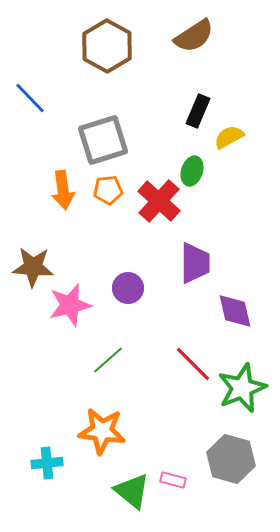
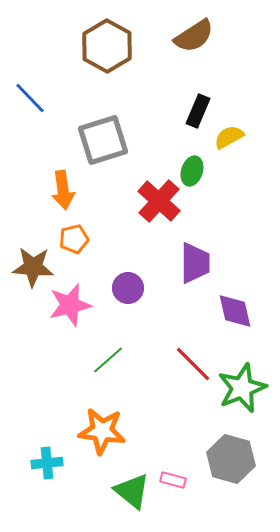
orange pentagon: moved 34 px left, 49 px down; rotated 8 degrees counterclockwise
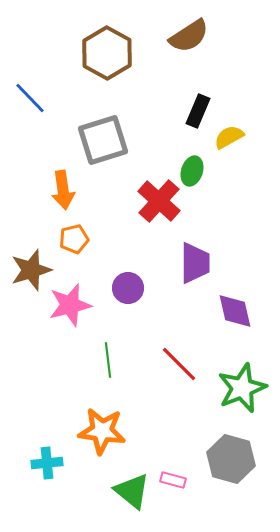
brown semicircle: moved 5 px left
brown hexagon: moved 7 px down
brown star: moved 2 px left, 3 px down; rotated 21 degrees counterclockwise
green line: rotated 56 degrees counterclockwise
red line: moved 14 px left
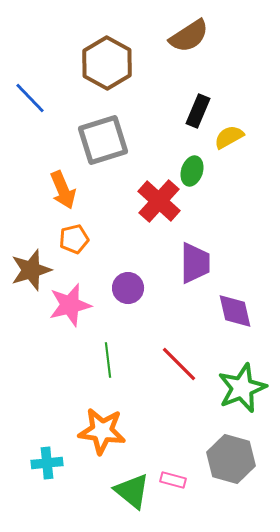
brown hexagon: moved 10 px down
orange arrow: rotated 15 degrees counterclockwise
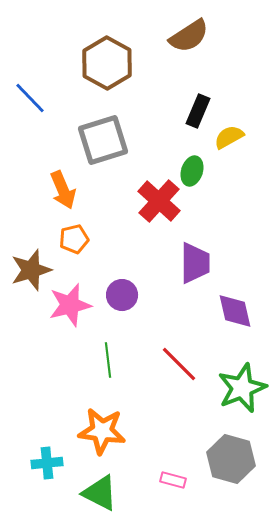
purple circle: moved 6 px left, 7 px down
green triangle: moved 32 px left, 2 px down; rotated 12 degrees counterclockwise
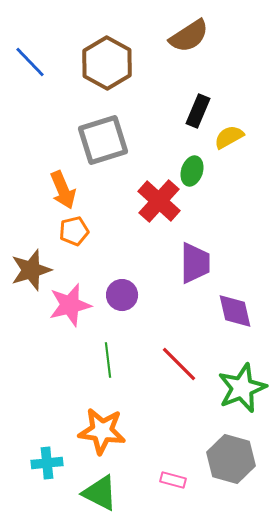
blue line: moved 36 px up
orange pentagon: moved 8 px up
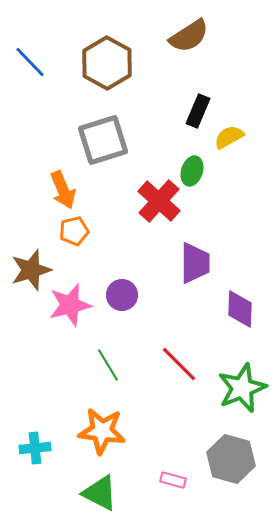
purple diamond: moved 5 px right, 2 px up; rotated 15 degrees clockwise
green line: moved 5 px down; rotated 24 degrees counterclockwise
cyan cross: moved 12 px left, 15 px up
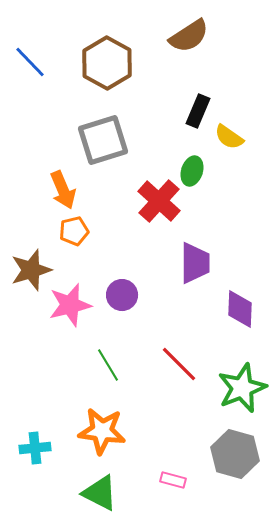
yellow semicircle: rotated 116 degrees counterclockwise
gray hexagon: moved 4 px right, 5 px up
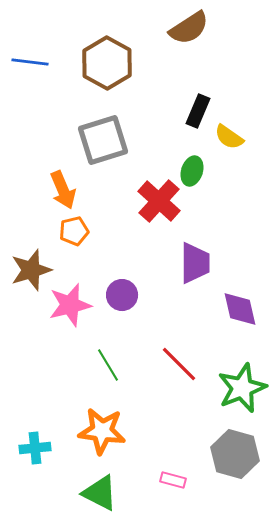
brown semicircle: moved 8 px up
blue line: rotated 39 degrees counterclockwise
purple diamond: rotated 15 degrees counterclockwise
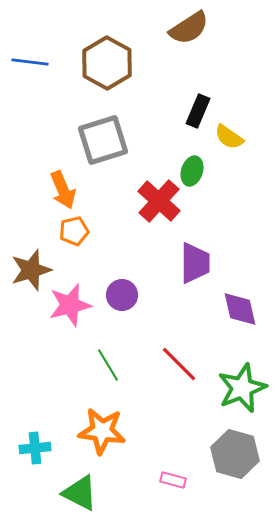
green triangle: moved 20 px left
